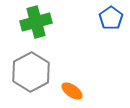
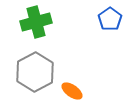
blue pentagon: moved 1 px left, 1 px down
gray hexagon: moved 4 px right
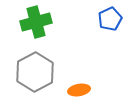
blue pentagon: rotated 10 degrees clockwise
orange ellipse: moved 7 px right, 1 px up; rotated 45 degrees counterclockwise
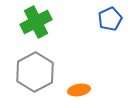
green cross: rotated 12 degrees counterclockwise
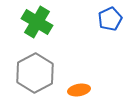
green cross: moved 1 px right; rotated 32 degrees counterclockwise
gray hexagon: moved 1 px down
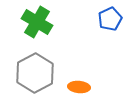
orange ellipse: moved 3 px up; rotated 15 degrees clockwise
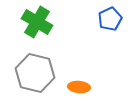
gray hexagon: rotated 18 degrees counterclockwise
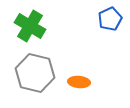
green cross: moved 7 px left, 4 px down
orange ellipse: moved 5 px up
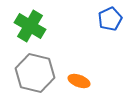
orange ellipse: moved 1 px up; rotated 15 degrees clockwise
